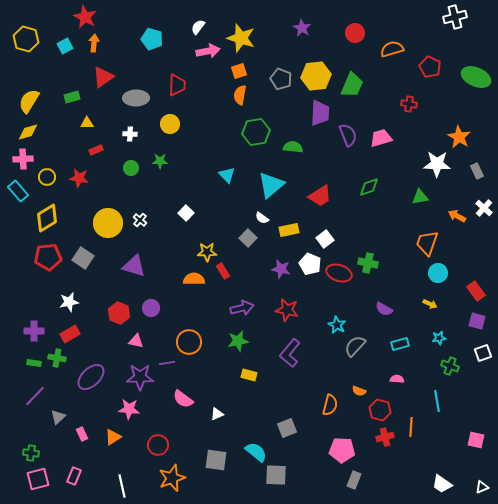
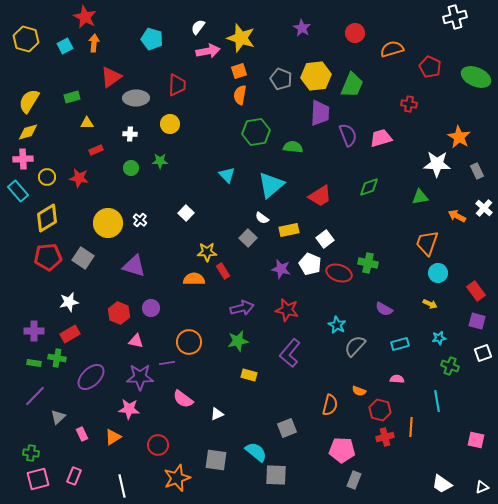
red triangle at (103, 77): moved 8 px right
orange star at (172, 478): moved 5 px right
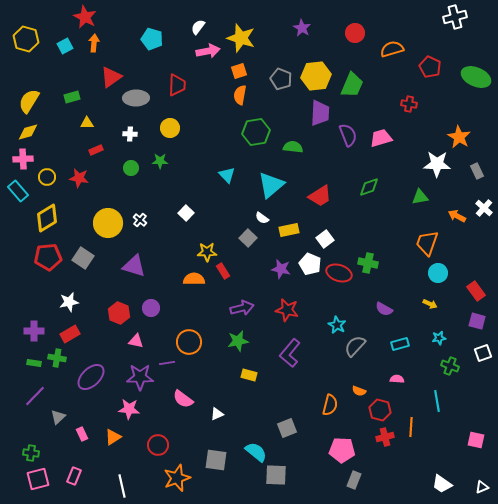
yellow circle at (170, 124): moved 4 px down
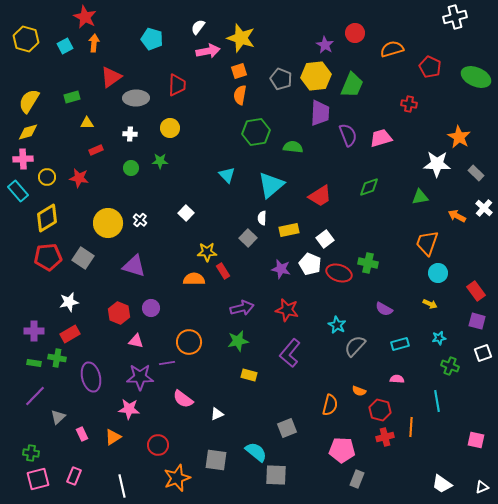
purple star at (302, 28): moved 23 px right, 17 px down
gray rectangle at (477, 171): moved 1 px left, 2 px down; rotated 21 degrees counterclockwise
white semicircle at (262, 218): rotated 56 degrees clockwise
purple ellipse at (91, 377): rotated 60 degrees counterclockwise
gray rectangle at (354, 480): moved 3 px right, 1 px up
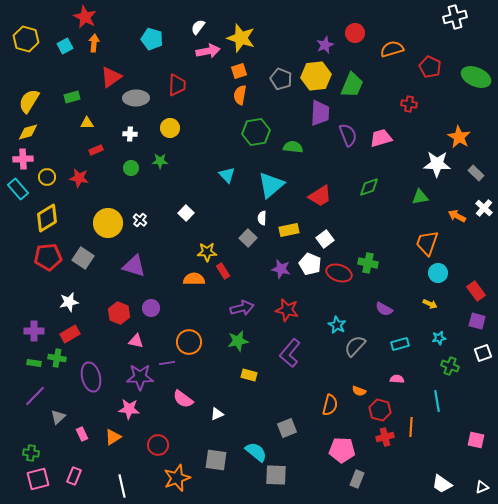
purple star at (325, 45): rotated 18 degrees clockwise
cyan rectangle at (18, 191): moved 2 px up
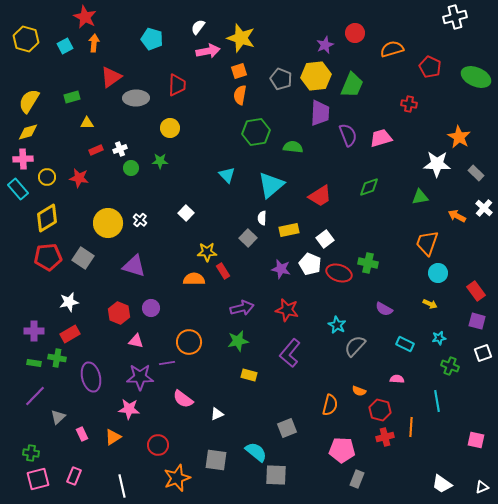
white cross at (130, 134): moved 10 px left, 15 px down; rotated 24 degrees counterclockwise
cyan rectangle at (400, 344): moved 5 px right; rotated 42 degrees clockwise
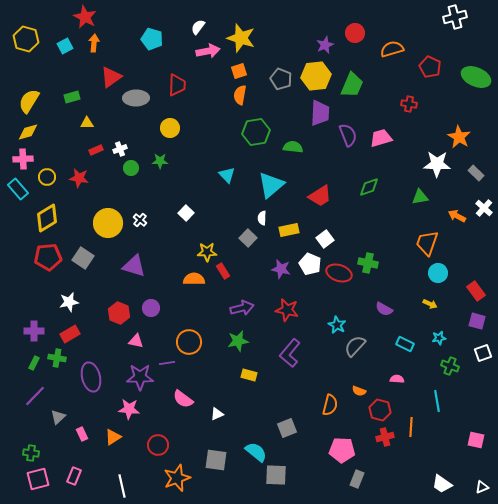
green rectangle at (34, 363): rotated 72 degrees counterclockwise
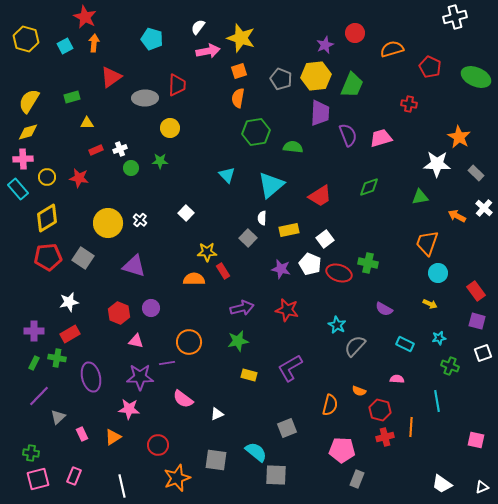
orange semicircle at (240, 95): moved 2 px left, 3 px down
gray ellipse at (136, 98): moved 9 px right
purple L-shape at (290, 353): moved 15 px down; rotated 20 degrees clockwise
purple line at (35, 396): moved 4 px right
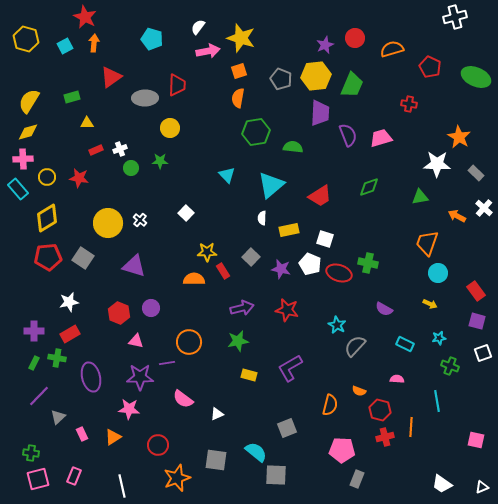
red circle at (355, 33): moved 5 px down
gray square at (248, 238): moved 3 px right, 19 px down
white square at (325, 239): rotated 36 degrees counterclockwise
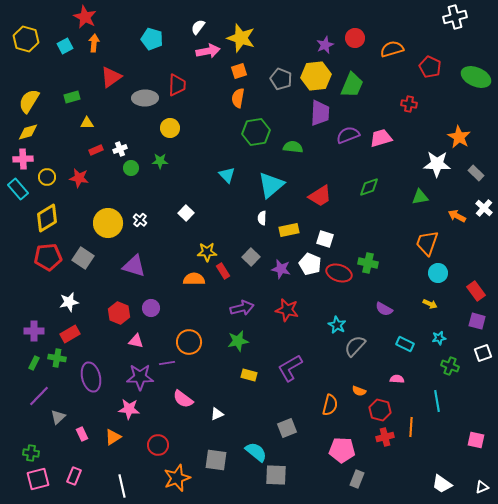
purple semicircle at (348, 135): rotated 90 degrees counterclockwise
